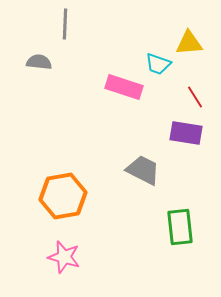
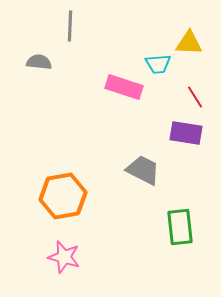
gray line: moved 5 px right, 2 px down
yellow triangle: rotated 8 degrees clockwise
cyan trapezoid: rotated 24 degrees counterclockwise
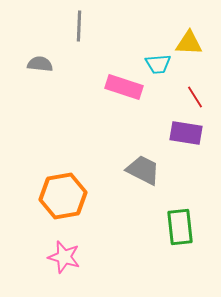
gray line: moved 9 px right
gray semicircle: moved 1 px right, 2 px down
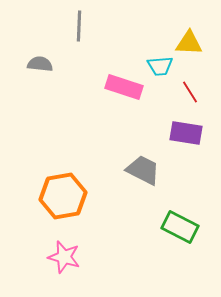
cyan trapezoid: moved 2 px right, 2 px down
red line: moved 5 px left, 5 px up
green rectangle: rotated 57 degrees counterclockwise
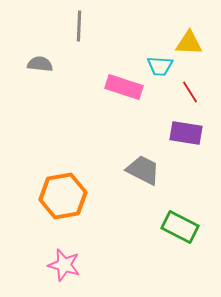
cyan trapezoid: rotated 8 degrees clockwise
pink star: moved 8 px down
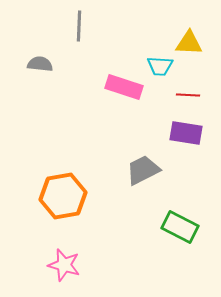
red line: moved 2 px left, 3 px down; rotated 55 degrees counterclockwise
gray trapezoid: rotated 54 degrees counterclockwise
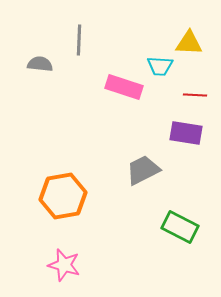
gray line: moved 14 px down
red line: moved 7 px right
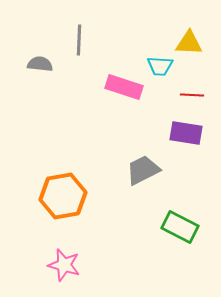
red line: moved 3 px left
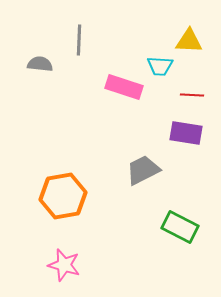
yellow triangle: moved 2 px up
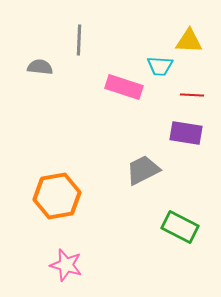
gray semicircle: moved 3 px down
orange hexagon: moved 6 px left
pink star: moved 2 px right
